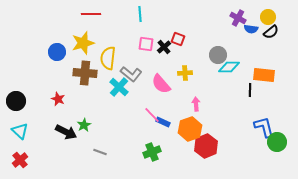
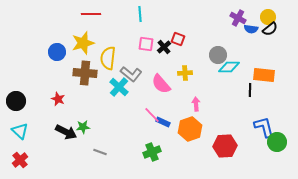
black semicircle: moved 1 px left, 3 px up
green star: moved 1 px left, 2 px down; rotated 24 degrees clockwise
red hexagon: moved 19 px right; rotated 20 degrees clockwise
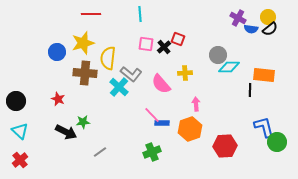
blue rectangle: moved 1 px left, 1 px down; rotated 24 degrees counterclockwise
green star: moved 5 px up
gray line: rotated 56 degrees counterclockwise
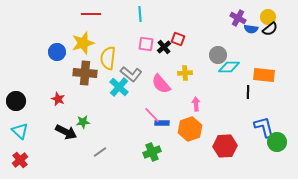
black line: moved 2 px left, 2 px down
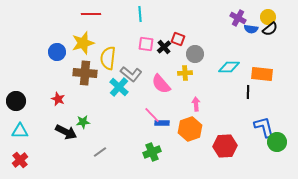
gray circle: moved 23 px left, 1 px up
orange rectangle: moved 2 px left, 1 px up
cyan triangle: rotated 42 degrees counterclockwise
